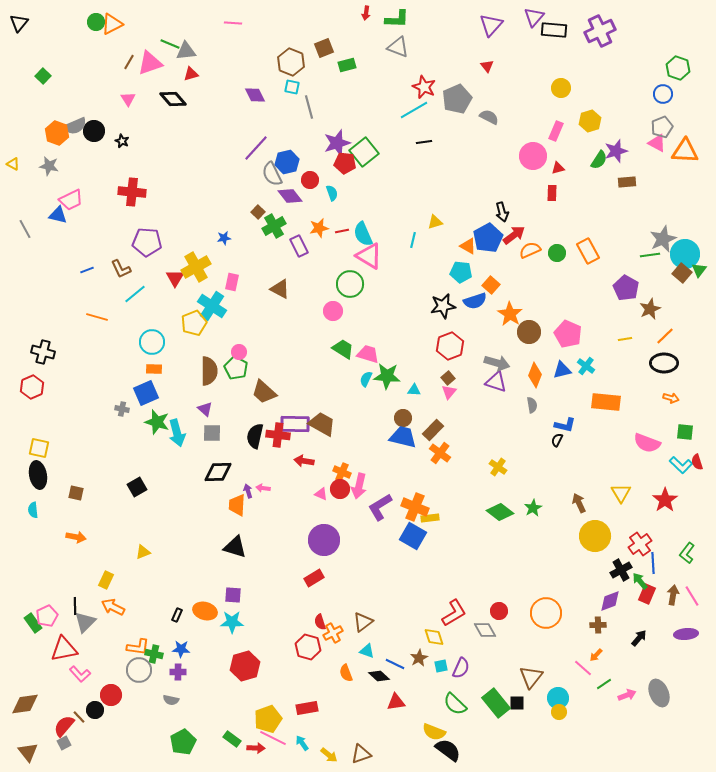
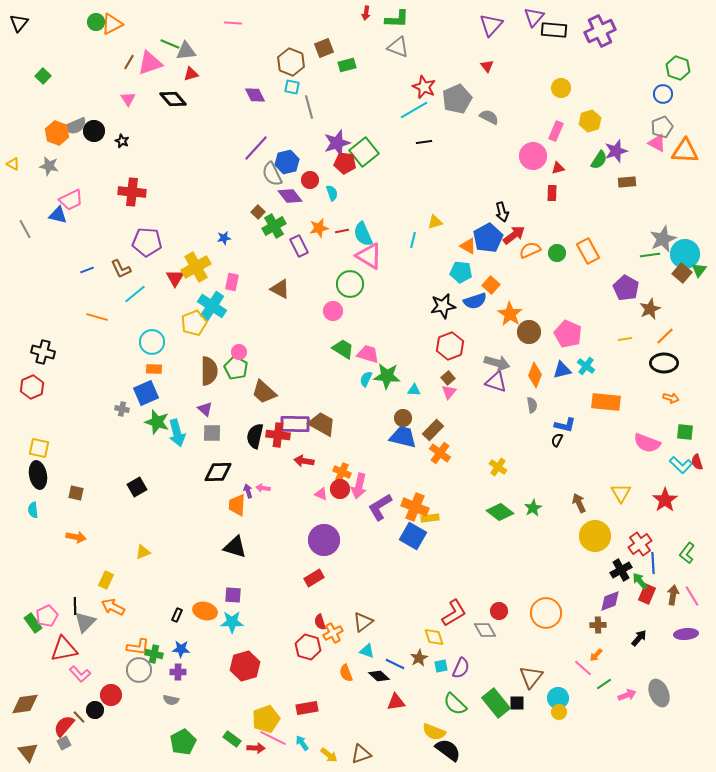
yellow pentagon at (268, 719): moved 2 px left
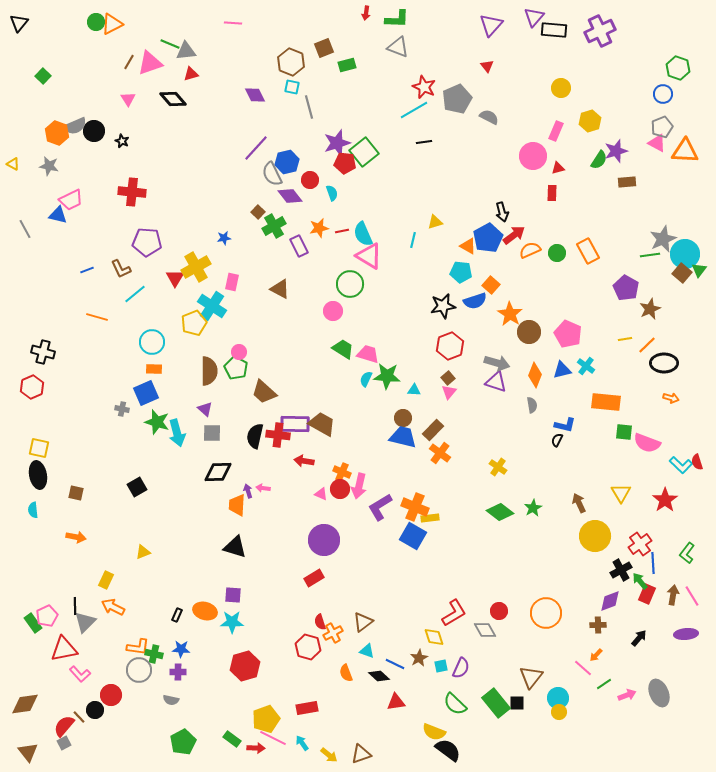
orange line at (665, 336): moved 18 px left, 9 px down
green square at (685, 432): moved 61 px left
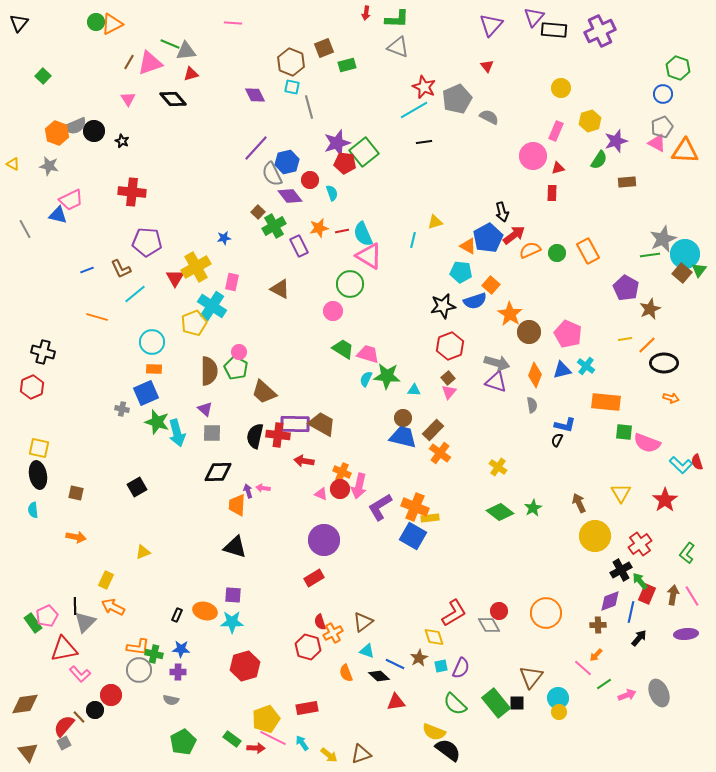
purple star at (616, 151): moved 10 px up
blue line at (653, 563): moved 22 px left, 49 px down; rotated 15 degrees clockwise
gray diamond at (485, 630): moved 4 px right, 5 px up
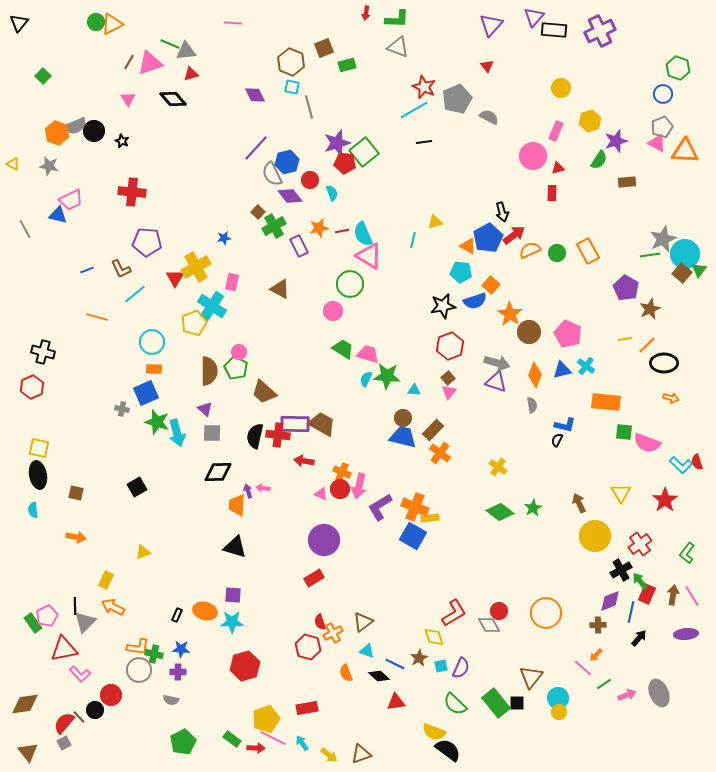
red semicircle at (64, 726): moved 3 px up
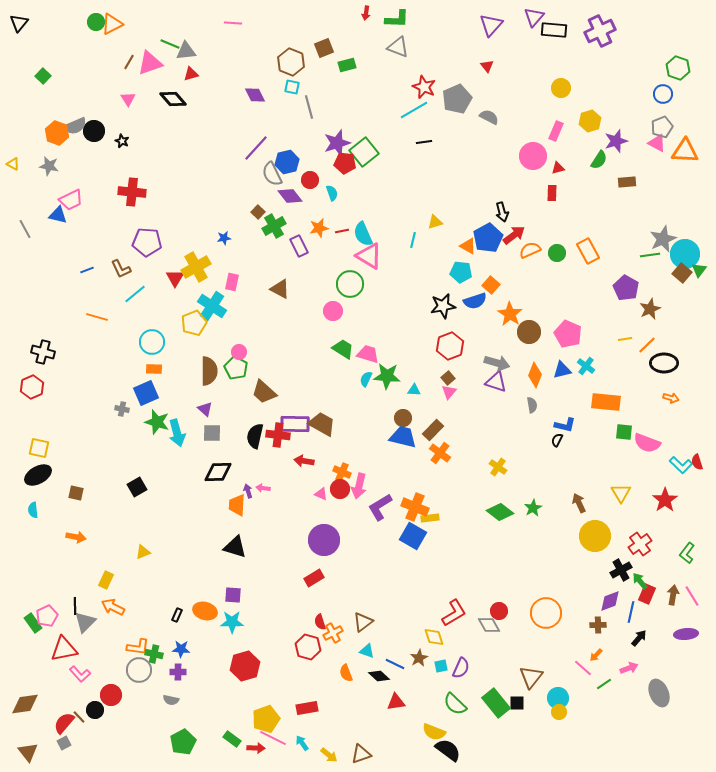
black ellipse at (38, 475): rotated 72 degrees clockwise
pink arrow at (627, 695): moved 2 px right, 27 px up
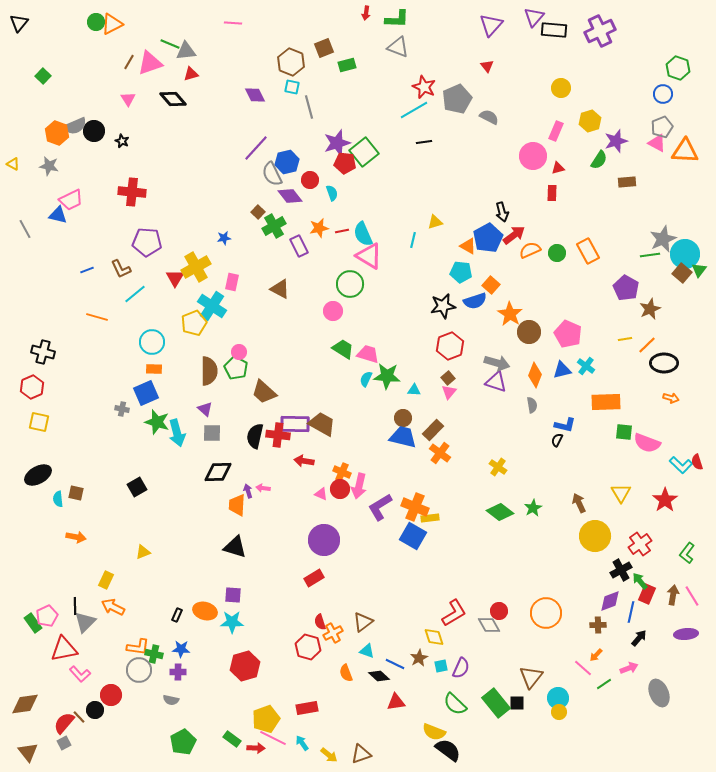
orange rectangle at (606, 402): rotated 8 degrees counterclockwise
yellow square at (39, 448): moved 26 px up
cyan semicircle at (33, 510): moved 25 px right, 11 px up
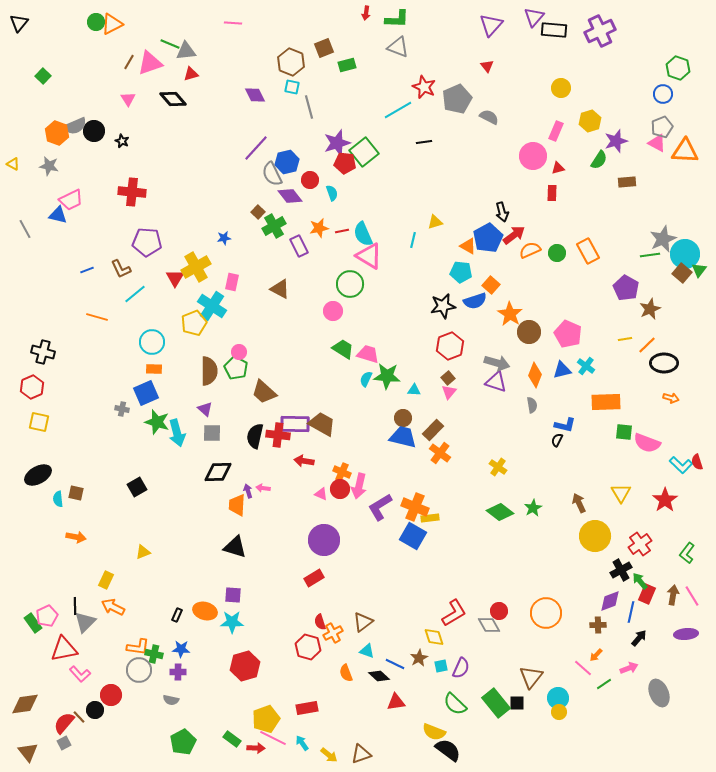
cyan line at (414, 110): moved 16 px left
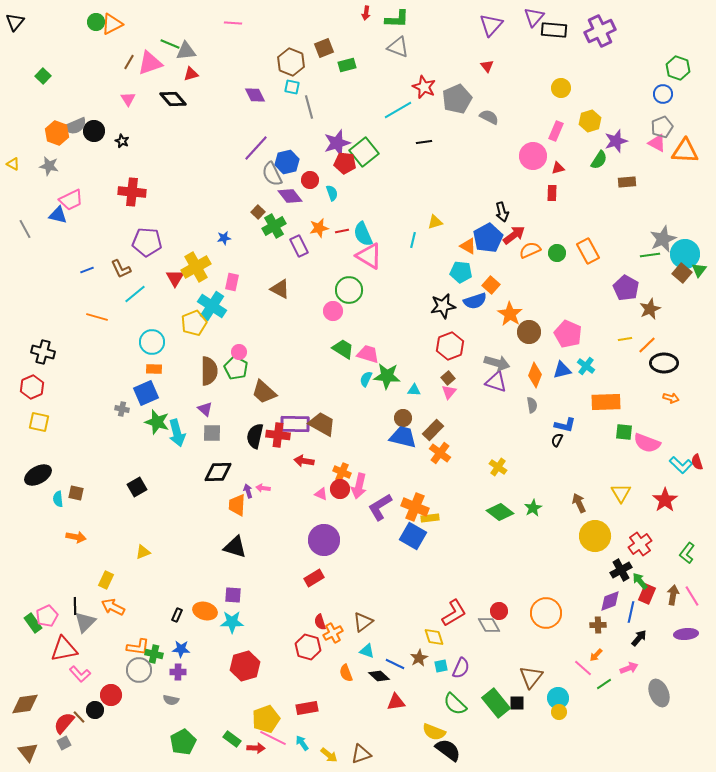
black triangle at (19, 23): moved 4 px left, 1 px up
green circle at (350, 284): moved 1 px left, 6 px down
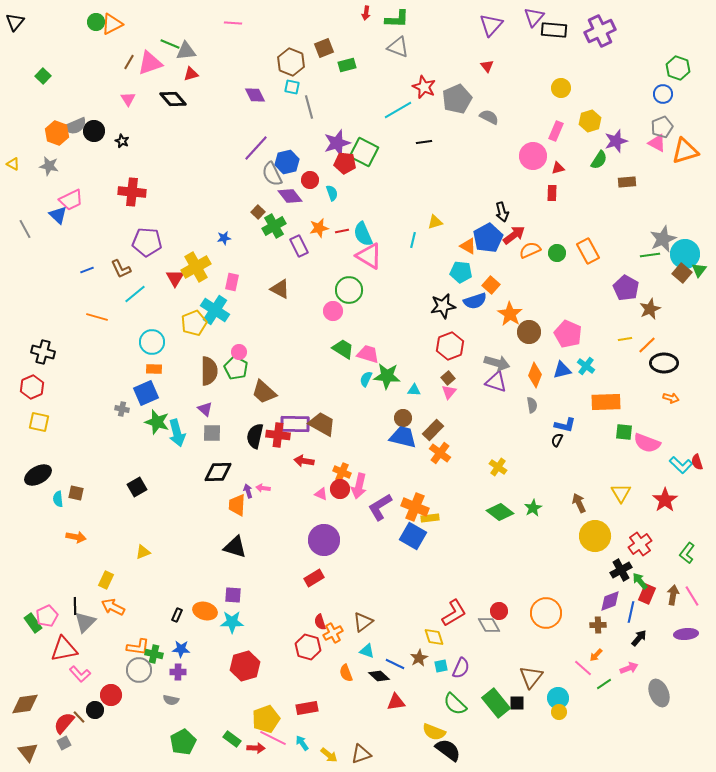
orange triangle at (685, 151): rotated 20 degrees counterclockwise
green square at (364, 152): rotated 24 degrees counterclockwise
blue triangle at (58, 215): rotated 30 degrees clockwise
cyan cross at (212, 306): moved 3 px right, 4 px down
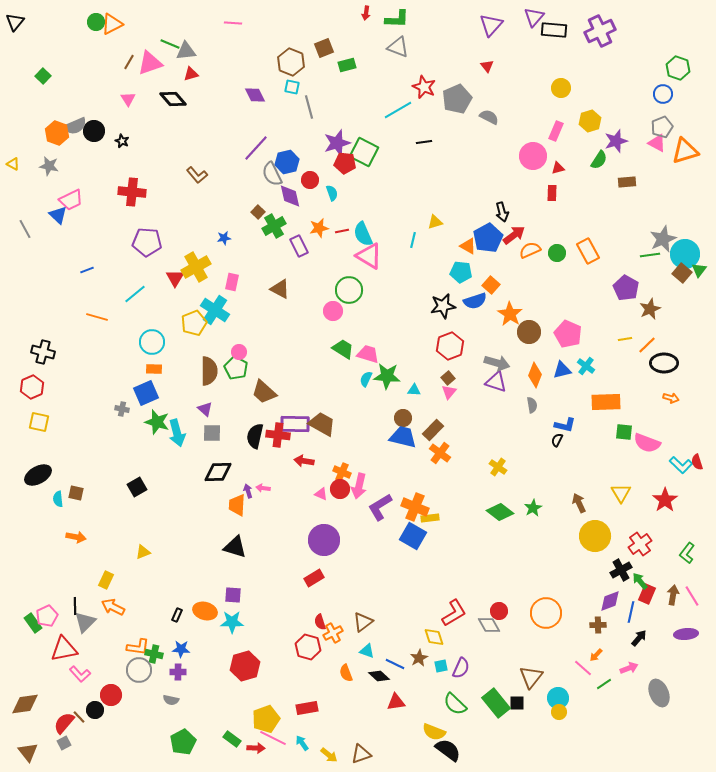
purple diamond at (290, 196): rotated 25 degrees clockwise
brown L-shape at (121, 269): moved 76 px right, 94 px up; rotated 15 degrees counterclockwise
